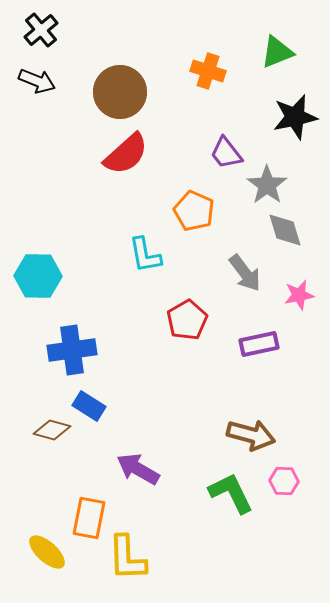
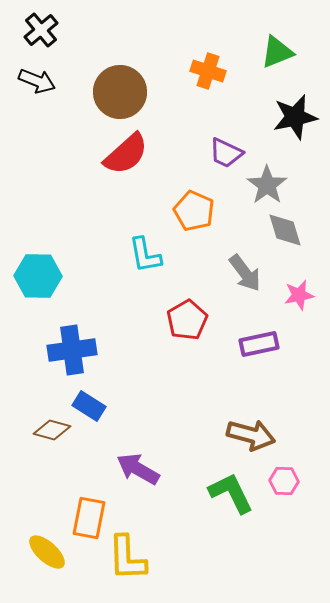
purple trapezoid: rotated 27 degrees counterclockwise
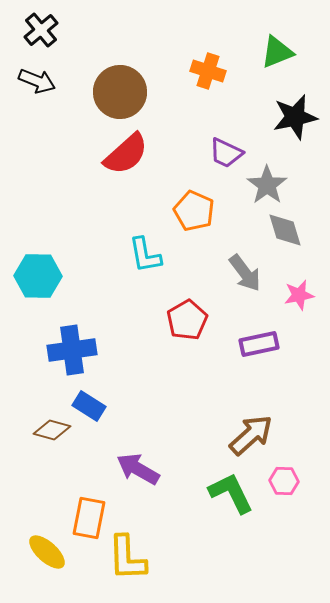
brown arrow: rotated 57 degrees counterclockwise
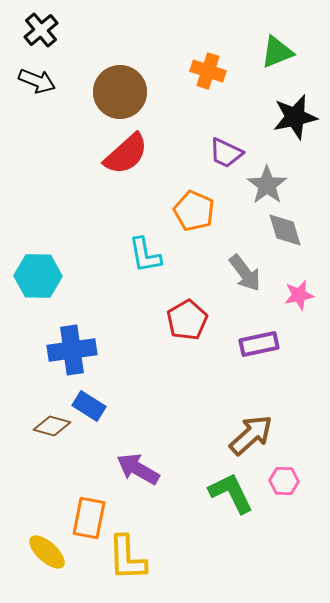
brown diamond: moved 4 px up
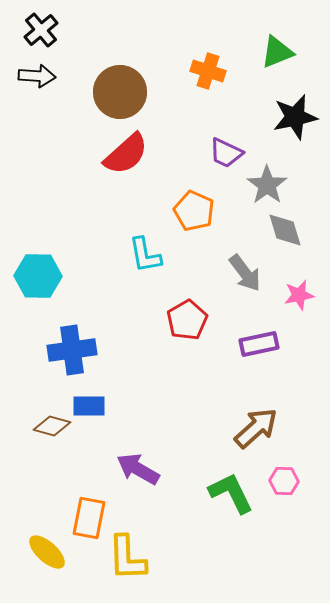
black arrow: moved 5 px up; rotated 18 degrees counterclockwise
blue rectangle: rotated 32 degrees counterclockwise
brown arrow: moved 5 px right, 7 px up
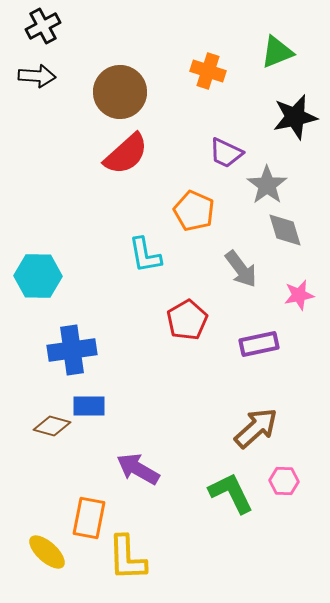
black cross: moved 2 px right, 4 px up; rotated 12 degrees clockwise
gray arrow: moved 4 px left, 4 px up
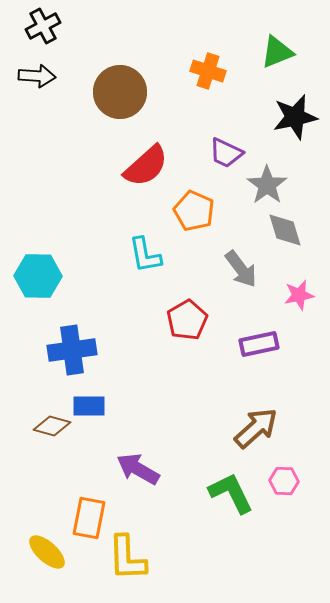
red semicircle: moved 20 px right, 12 px down
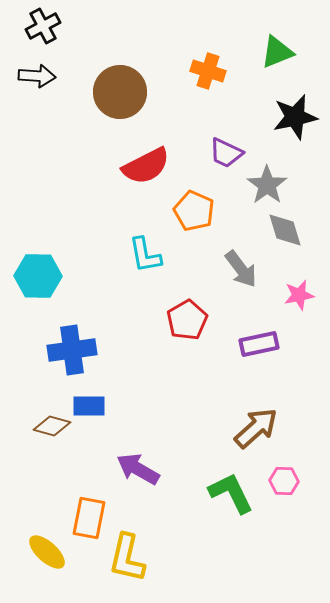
red semicircle: rotated 15 degrees clockwise
yellow L-shape: rotated 15 degrees clockwise
